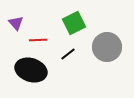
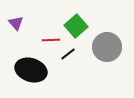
green square: moved 2 px right, 3 px down; rotated 15 degrees counterclockwise
red line: moved 13 px right
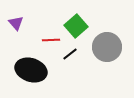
black line: moved 2 px right
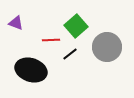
purple triangle: rotated 28 degrees counterclockwise
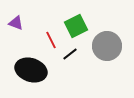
green square: rotated 15 degrees clockwise
red line: rotated 66 degrees clockwise
gray circle: moved 1 px up
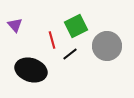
purple triangle: moved 1 px left, 2 px down; rotated 28 degrees clockwise
red line: moved 1 px right; rotated 12 degrees clockwise
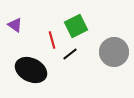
purple triangle: rotated 14 degrees counterclockwise
gray circle: moved 7 px right, 6 px down
black ellipse: rotated 8 degrees clockwise
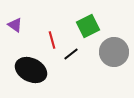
green square: moved 12 px right
black line: moved 1 px right
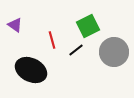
black line: moved 5 px right, 4 px up
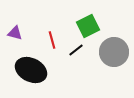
purple triangle: moved 8 px down; rotated 21 degrees counterclockwise
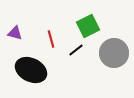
red line: moved 1 px left, 1 px up
gray circle: moved 1 px down
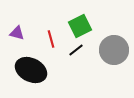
green square: moved 8 px left
purple triangle: moved 2 px right
gray circle: moved 3 px up
